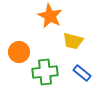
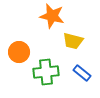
orange star: moved 2 px right; rotated 15 degrees counterclockwise
green cross: moved 1 px right
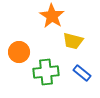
orange star: rotated 20 degrees clockwise
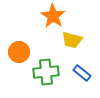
orange star: moved 1 px right
yellow trapezoid: moved 1 px left, 1 px up
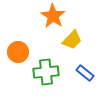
yellow trapezoid: rotated 60 degrees counterclockwise
orange circle: moved 1 px left
blue rectangle: moved 3 px right
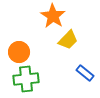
yellow trapezoid: moved 4 px left
orange circle: moved 1 px right
green cross: moved 20 px left, 7 px down
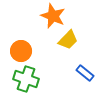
orange star: rotated 10 degrees counterclockwise
orange circle: moved 2 px right, 1 px up
green cross: rotated 25 degrees clockwise
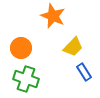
yellow trapezoid: moved 5 px right, 7 px down
orange circle: moved 3 px up
blue rectangle: moved 1 px left, 1 px up; rotated 18 degrees clockwise
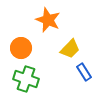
orange star: moved 5 px left, 4 px down
yellow trapezoid: moved 3 px left, 2 px down
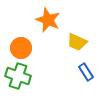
yellow trapezoid: moved 7 px right, 7 px up; rotated 70 degrees clockwise
blue rectangle: moved 2 px right
green cross: moved 8 px left, 3 px up
